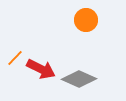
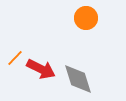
orange circle: moved 2 px up
gray diamond: moved 1 px left; rotated 48 degrees clockwise
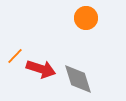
orange line: moved 2 px up
red arrow: rotated 8 degrees counterclockwise
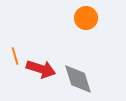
orange line: rotated 60 degrees counterclockwise
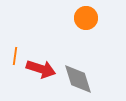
orange line: rotated 24 degrees clockwise
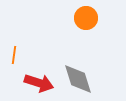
orange line: moved 1 px left, 1 px up
red arrow: moved 2 px left, 14 px down
